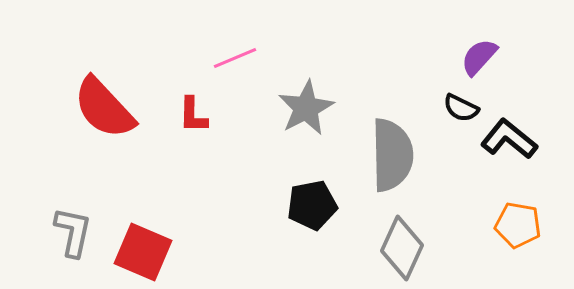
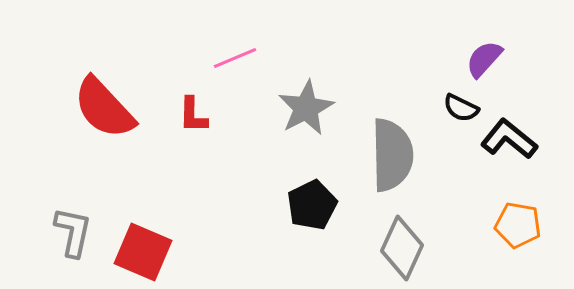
purple semicircle: moved 5 px right, 2 px down
black pentagon: rotated 15 degrees counterclockwise
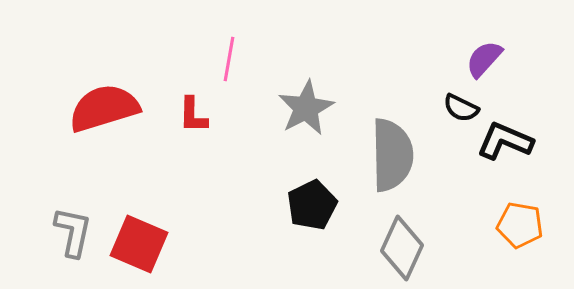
pink line: moved 6 px left, 1 px down; rotated 57 degrees counterclockwise
red semicircle: rotated 116 degrees clockwise
black L-shape: moved 4 px left, 2 px down; rotated 16 degrees counterclockwise
orange pentagon: moved 2 px right
red square: moved 4 px left, 8 px up
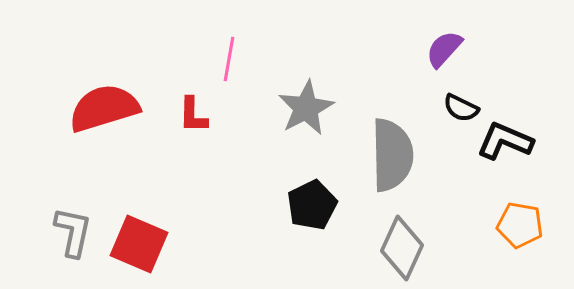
purple semicircle: moved 40 px left, 10 px up
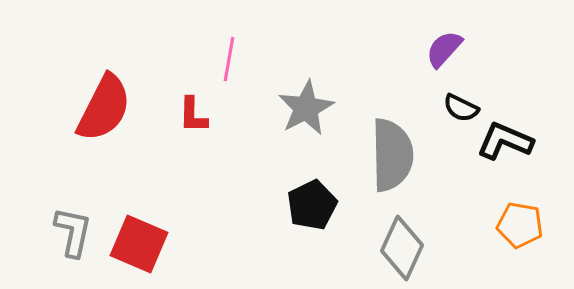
red semicircle: rotated 134 degrees clockwise
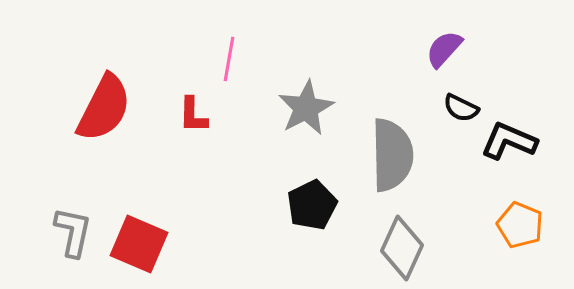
black L-shape: moved 4 px right
orange pentagon: rotated 12 degrees clockwise
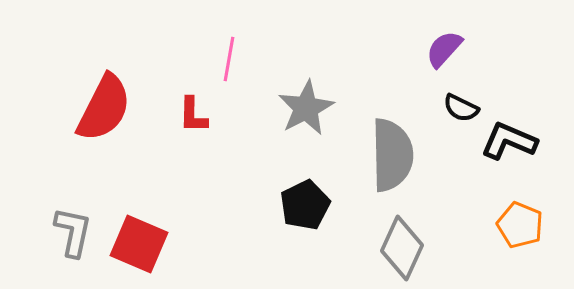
black pentagon: moved 7 px left
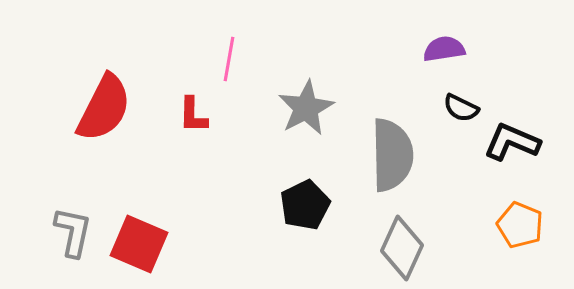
purple semicircle: rotated 39 degrees clockwise
black L-shape: moved 3 px right, 1 px down
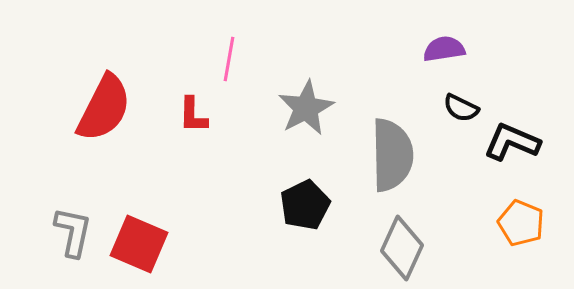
orange pentagon: moved 1 px right, 2 px up
